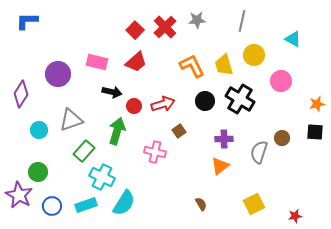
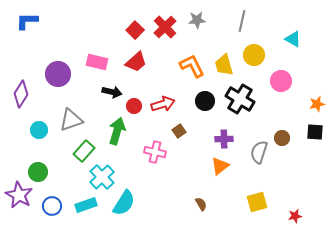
cyan cross: rotated 20 degrees clockwise
yellow square: moved 3 px right, 2 px up; rotated 10 degrees clockwise
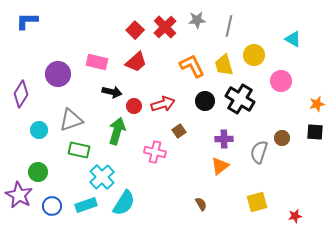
gray line: moved 13 px left, 5 px down
green rectangle: moved 5 px left, 1 px up; rotated 60 degrees clockwise
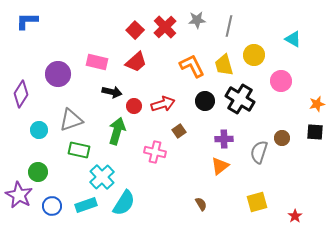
red star: rotated 24 degrees counterclockwise
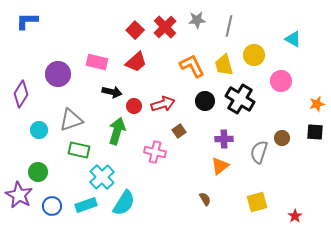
brown semicircle: moved 4 px right, 5 px up
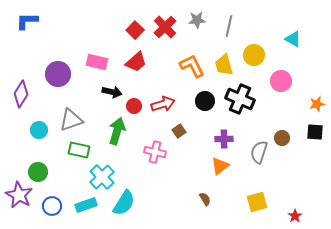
black cross: rotated 8 degrees counterclockwise
